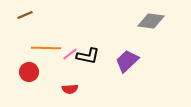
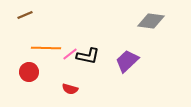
red semicircle: rotated 21 degrees clockwise
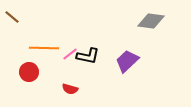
brown line: moved 13 px left, 2 px down; rotated 63 degrees clockwise
orange line: moved 2 px left
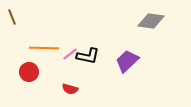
brown line: rotated 28 degrees clockwise
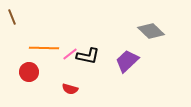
gray diamond: moved 10 px down; rotated 36 degrees clockwise
